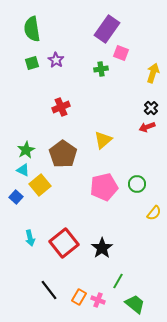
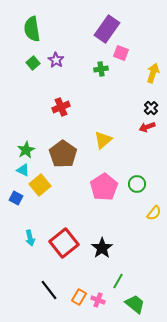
green square: moved 1 px right; rotated 24 degrees counterclockwise
pink pentagon: rotated 20 degrees counterclockwise
blue square: moved 1 px down; rotated 16 degrees counterclockwise
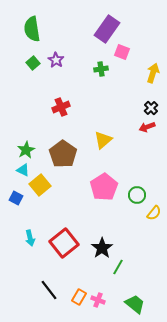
pink square: moved 1 px right, 1 px up
green circle: moved 11 px down
green line: moved 14 px up
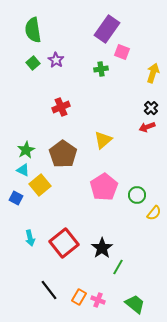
green semicircle: moved 1 px right, 1 px down
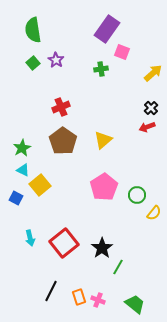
yellow arrow: rotated 30 degrees clockwise
green star: moved 4 px left, 2 px up
brown pentagon: moved 13 px up
black line: moved 2 px right, 1 px down; rotated 65 degrees clockwise
orange rectangle: rotated 49 degrees counterclockwise
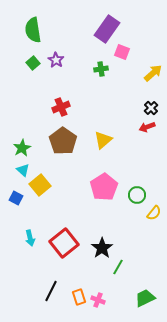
cyan triangle: rotated 16 degrees clockwise
green trapezoid: moved 10 px right, 6 px up; rotated 65 degrees counterclockwise
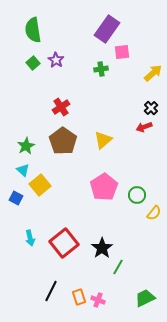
pink square: rotated 28 degrees counterclockwise
red cross: rotated 12 degrees counterclockwise
red arrow: moved 3 px left
green star: moved 4 px right, 2 px up
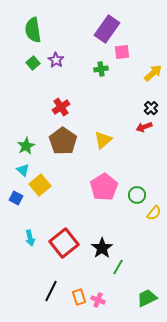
green trapezoid: moved 2 px right
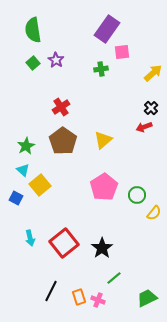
green line: moved 4 px left, 11 px down; rotated 21 degrees clockwise
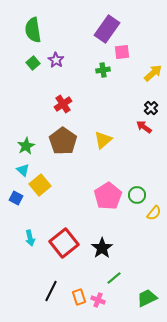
green cross: moved 2 px right, 1 px down
red cross: moved 2 px right, 3 px up
red arrow: rotated 56 degrees clockwise
pink pentagon: moved 4 px right, 9 px down
